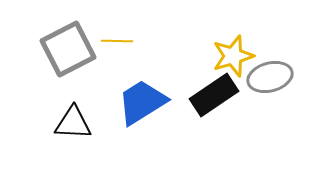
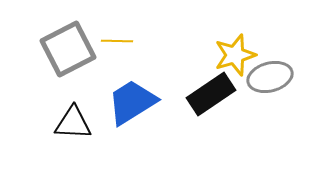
yellow star: moved 2 px right, 1 px up
black rectangle: moved 3 px left, 1 px up
blue trapezoid: moved 10 px left
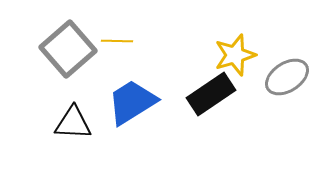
gray square: rotated 14 degrees counterclockwise
gray ellipse: moved 17 px right; rotated 18 degrees counterclockwise
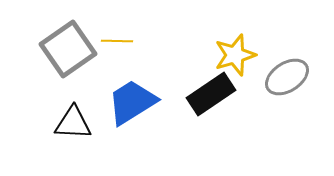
gray square: rotated 6 degrees clockwise
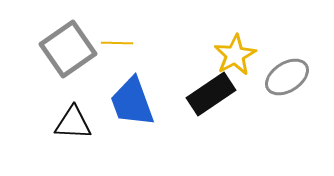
yellow line: moved 2 px down
yellow star: rotated 12 degrees counterclockwise
blue trapezoid: rotated 78 degrees counterclockwise
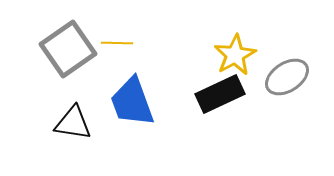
black rectangle: moved 9 px right; rotated 9 degrees clockwise
black triangle: rotated 6 degrees clockwise
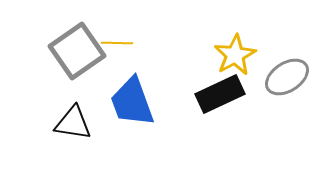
gray square: moved 9 px right, 2 px down
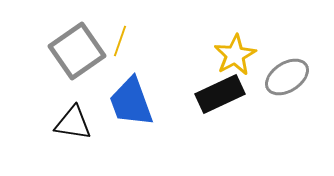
yellow line: moved 3 px right, 2 px up; rotated 72 degrees counterclockwise
blue trapezoid: moved 1 px left
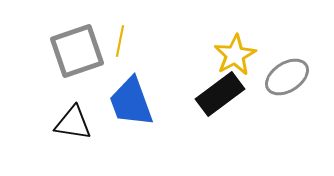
yellow line: rotated 8 degrees counterclockwise
gray square: rotated 16 degrees clockwise
black rectangle: rotated 12 degrees counterclockwise
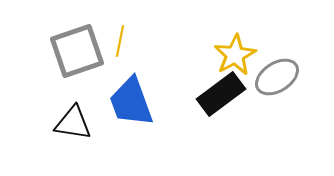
gray ellipse: moved 10 px left
black rectangle: moved 1 px right
